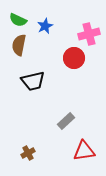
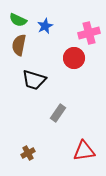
pink cross: moved 1 px up
black trapezoid: moved 1 px right, 1 px up; rotated 30 degrees clockwise
gray rectangle: moved 8 px left, 8 px up; rotated 12 degrees counterclockwise
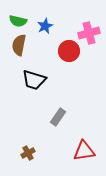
green semicircle: moved 1 px down; rotated 12 degrees counterclockwise
red circle: moved 5 px left, 7 px up
gray rectangle: moved 4 px down
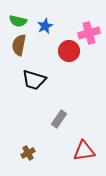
gray rectangle: moved 1 px right, 2 px down
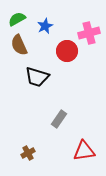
green semicircle: moved 1 px left, 2 px up; rotated 138 degrees clockwise
brown semicircle: rotated 35 degrees counterclockwise
red circle: moved 2 px left
black trapezoid: moved 3 px right, 3 px up
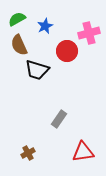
black trapezoid: moved 7 px up
red triangle: moved 1 px left, 1 px down
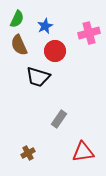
green semicircle: rotated 144 degrees clockwise
red circle: moved 12 px left
black trapezoid: moved 1 px right, 7 px down
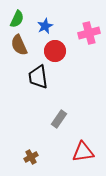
black trapezoid: rotated 65 degrees clockwise
brown cross: moved 3 px right, 4 px down
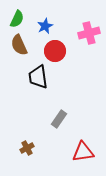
brown cross: moved 4 px left, 9 px up
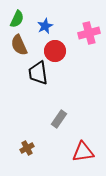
black trapezoid: moved 4 px up
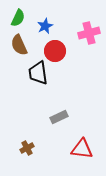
green semicircle: moved 1 px right, 1 px up
gray rectangle: moved 2 px up; rotated 30 degrees clockwise
red triangle: moved 1 px left, 3 px up; rotated 15 degrees clockwise
